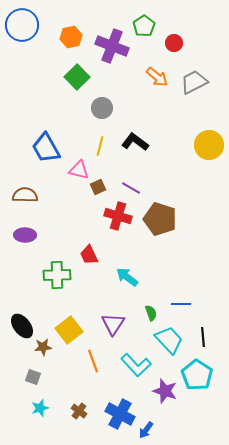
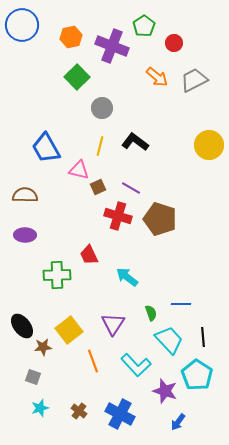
gray trapezoid: moved 2 px up
blue arrow: moved 32 px right, 8 px up
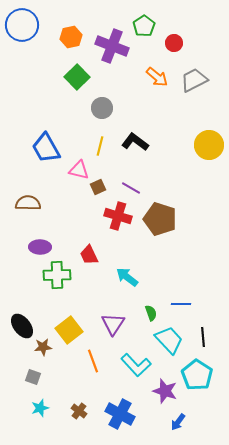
brown semicircle: moved 3 px right, 8 px down
purple ellipse: moved 15 px right, 12 px down
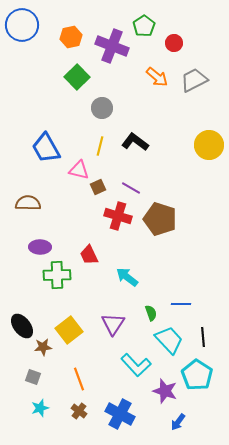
orange line: moved 14 px left, 18 px down
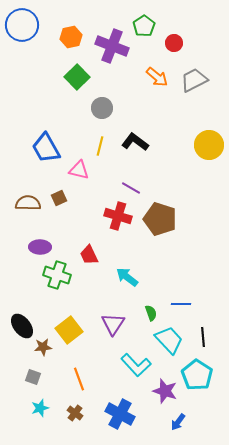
brown square: moved 39 px left, 11 px down
green cross: rotated 20 degrees clockwise
brown cross: moved 4 px left, 2 px down
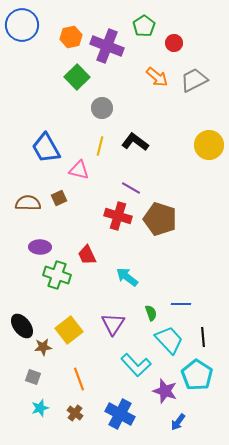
purple cross: moved 5 px left
red trapezoid: moved 2 px left
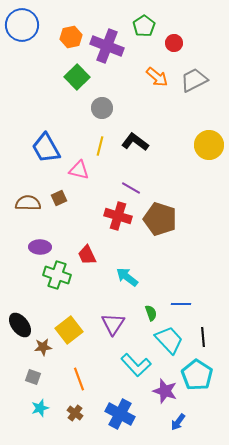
black ellipse: moved 2 px left, 1 px up
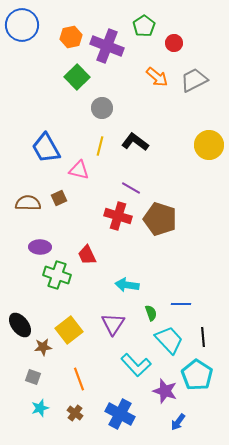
cyan arrow: moved 8 px down; rotated 30 degrees counterclockwise
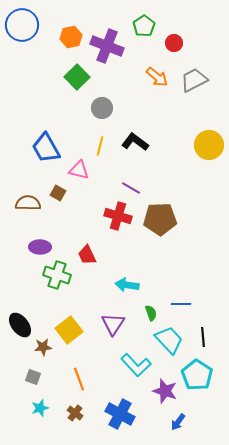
brown square: moved 1 px left, 5 px up; rotated 35 degrees counterclockwise
brown pentagon: rotated 20 degrees counterclockwise
